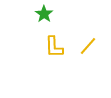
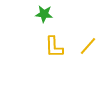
green star: rotated 30 degrees counterclockwise
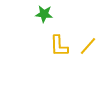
yellow L-shape: moved 5 px right, 1 px up
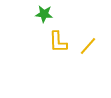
yellow L-shape: moved 1 px left, 4 px up
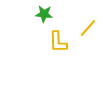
yellow line: moved 18 px up
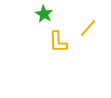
green star: rotated 24 degrees clockwise
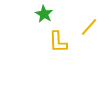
yellow line: moved 1 px right, 1 px up
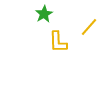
green star: rotated 12 degrees clockwise
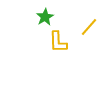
green star: moved 1 px right, 3 px down
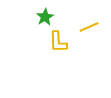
yellow line: rotated 24 degrees clockwise
